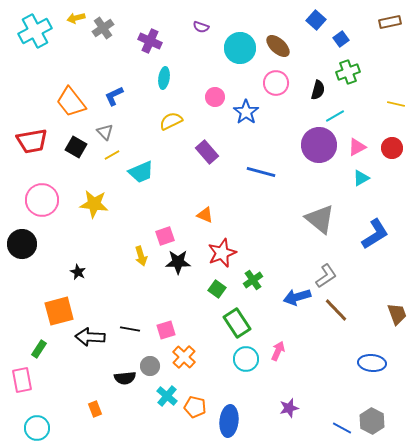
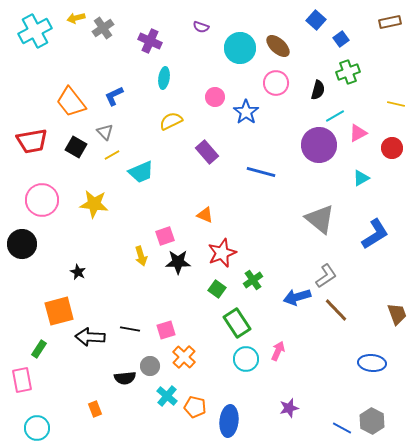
pink triangle at (357, 147): moved 1 px right, 14 px up
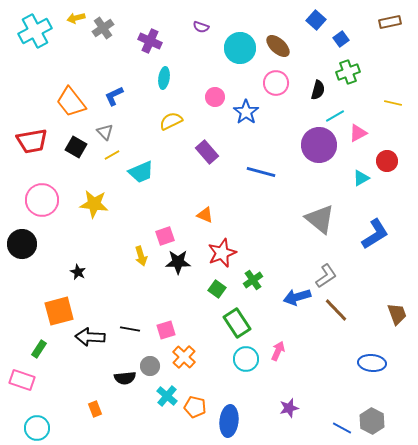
yellow line at (396, 104): moved 3 px left, 1 px up
red circle at (392, 148): moved 5 px left, 13 px down
pink rectangle at (22, 380): rotated 60 degrees counterclockwise
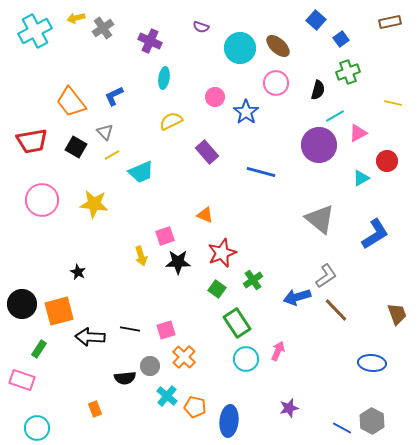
black circle at (22, 244): moved 60 px down
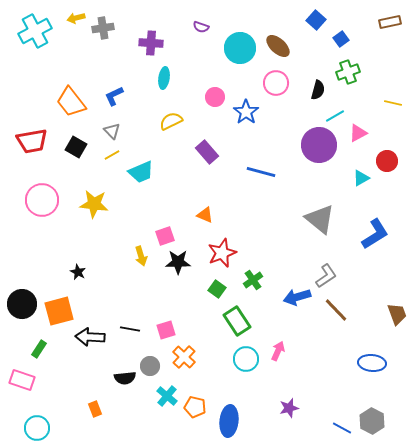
gray cross at (103, 28): rotated 25 degrees clockwise
purple cross at (150, 41): moved 1 px right, 2 px down; rotated 20 degrees counterclockwise
gray triangle at (105, 132): moved 7 px right, 1 px up
green rectangle at (237, 323): moved 2 px up
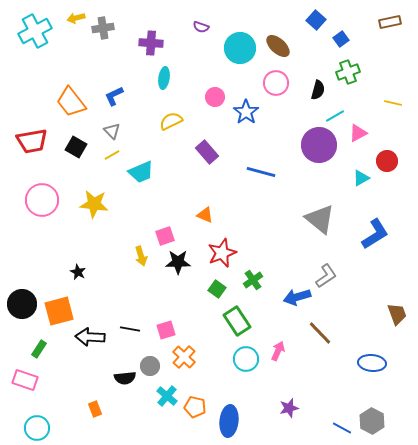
brown line at (336, 310): moved 16 px left, 23 px down
pink rectangle at (22, 380): moved 3 px right
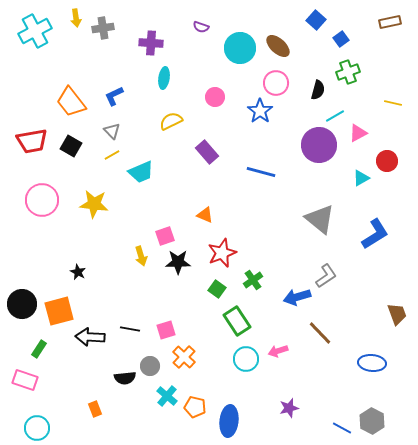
yellow arrow at (76, 18): rotated 84 degrees counterclockwise
blue star at (246, 112): moved 14 px right, 1 px up
black square at (76, 147): moved 5 px left, 1 px up
pink arrow at (278, 351): rotated 132 degrees counterclockwise
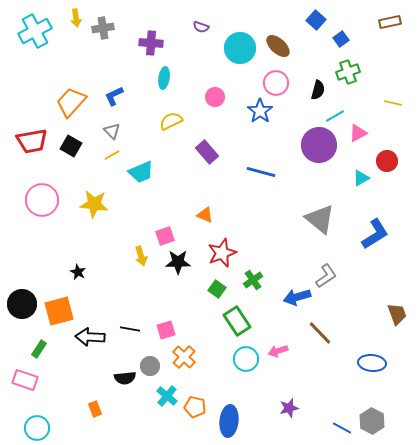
orange trapezoid at (71, 102): rotated 80 degrees clockwise
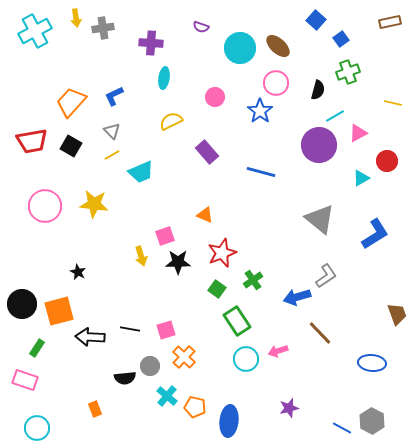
pink circle at (42, 200): moved 3 px right, 6 px down
green rectangle at (39, 349): moved 2 px left, 1 px up
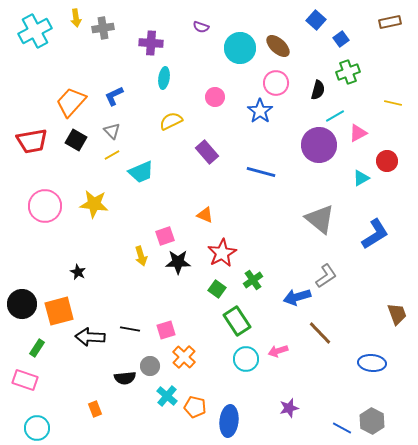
black square at (71, 146): moved 5 px right, 6 px up
red star at (222, 253): rotated 8 degrees counterclockwise
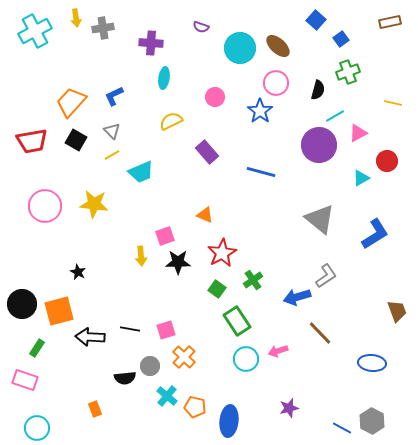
yellow arrow at (141, 256): rotated 12 degrees clockwise
brown trapezoid at (397, 314): moved 3 px up
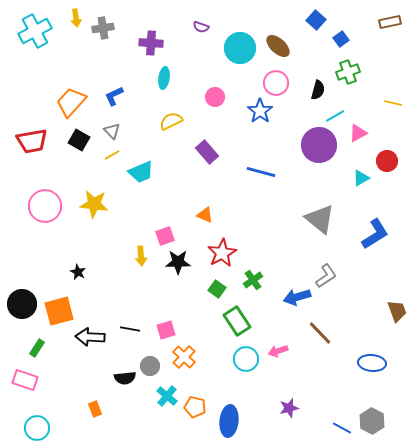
black square at (76, 140): moved 3 px right
